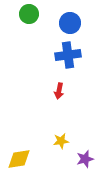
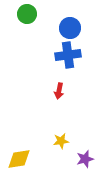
green circle: moved 2 px left
blue circle: moved 5 px down
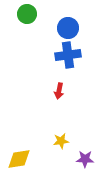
blue circle: moved 2 px left
purple star: rotated 18 degrees clockwise
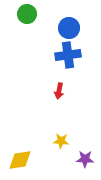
blue circle: moved 1 px right
yellow star: rotated 14 degrees clockwise
yellow diamond: moved 1 px right, 1 px down
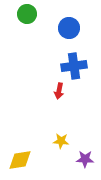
blue cross: moved 6 px right, 11 px down
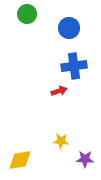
red arrow: rotated 119 degrees counterclockwise
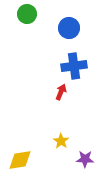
red arrow: moved 2 px right, 1 px down; rotated 49 degrees counterclockwise
yellow star: rotated 28 degrees clockwise
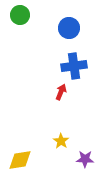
green circle: moved 7 px left, 1 px down
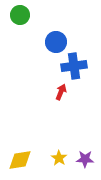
blue circle: moved 13 px left, 14 px down
yellow star: moved 2 px left, 17 px down
